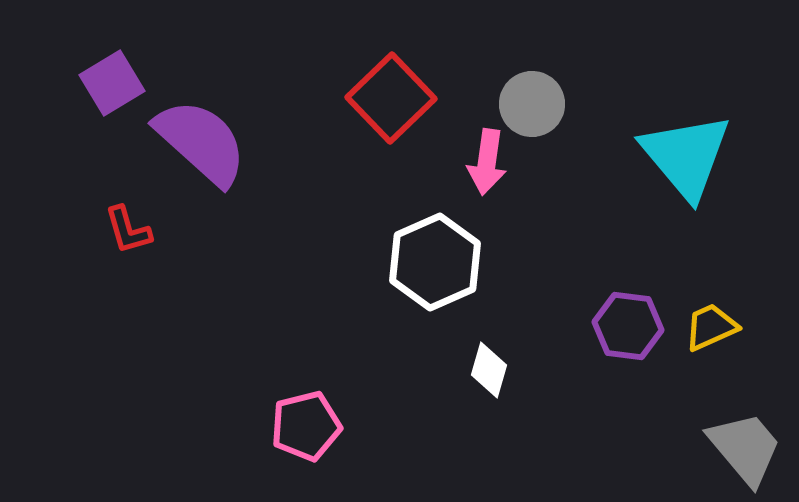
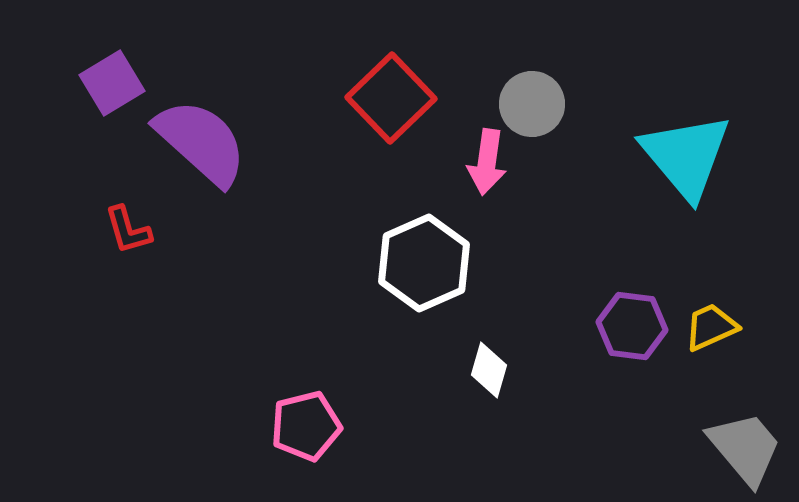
white hexagon: moved 11 px left, 1 px down
purple hexagon: moved 4 px right
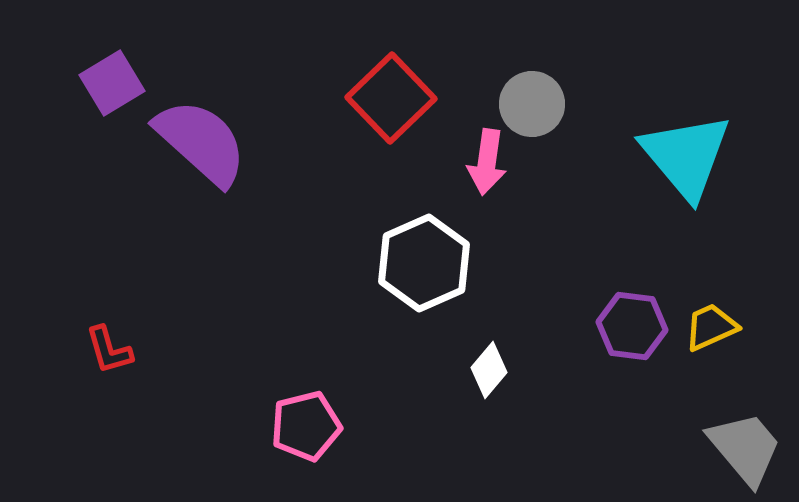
red L-shape: moved 19 px left, 120 px down
white diamond: rotated 24 degrees clockwise
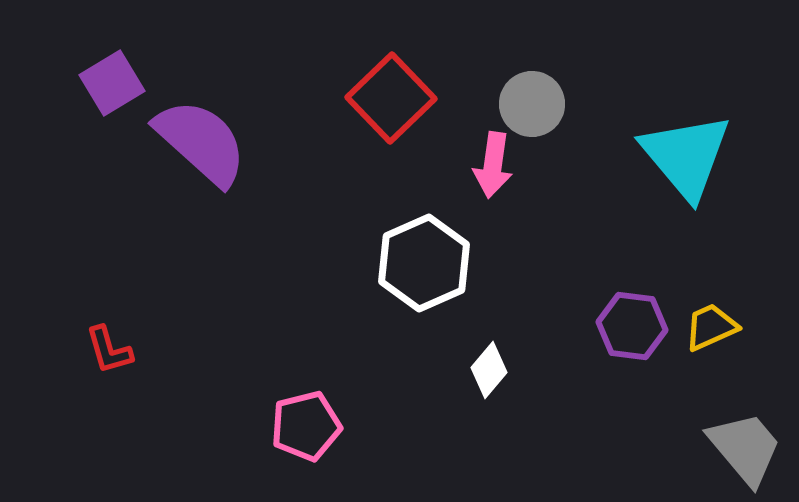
pink arrow: moved 6 px right, 3 px down
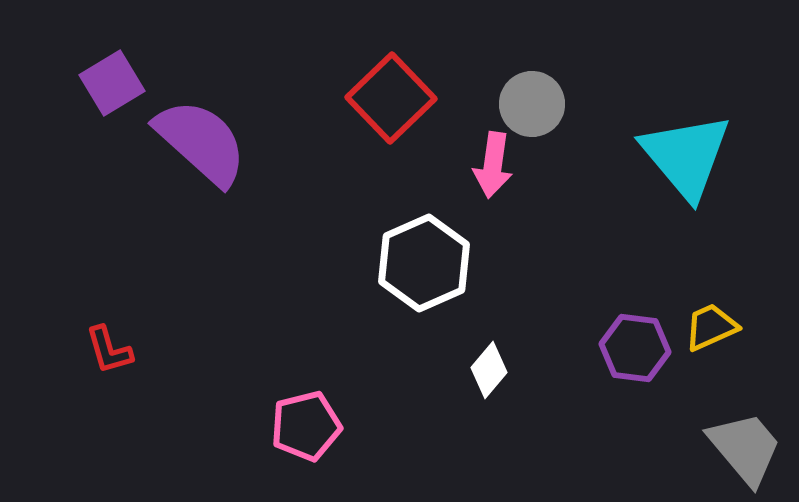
purple hexagon: moved 3 px right, 22 px down
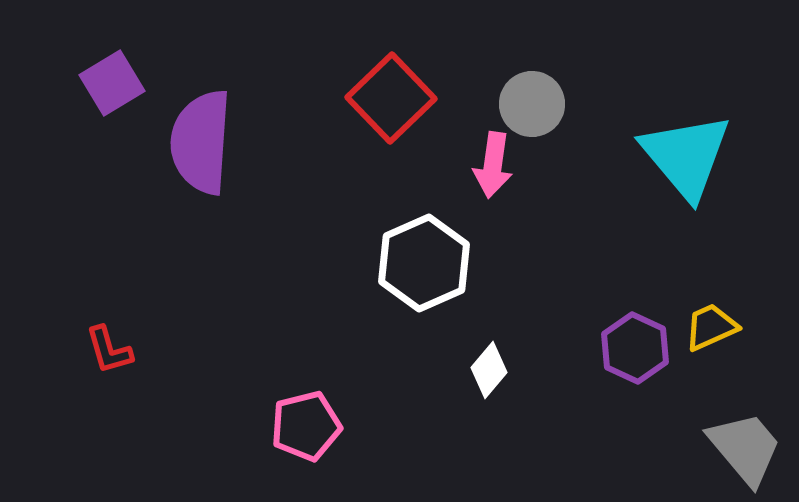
purple semicircle: rotated 128 degrees counterclockwise
purple hexagon: rotated 18 degrees clockwise
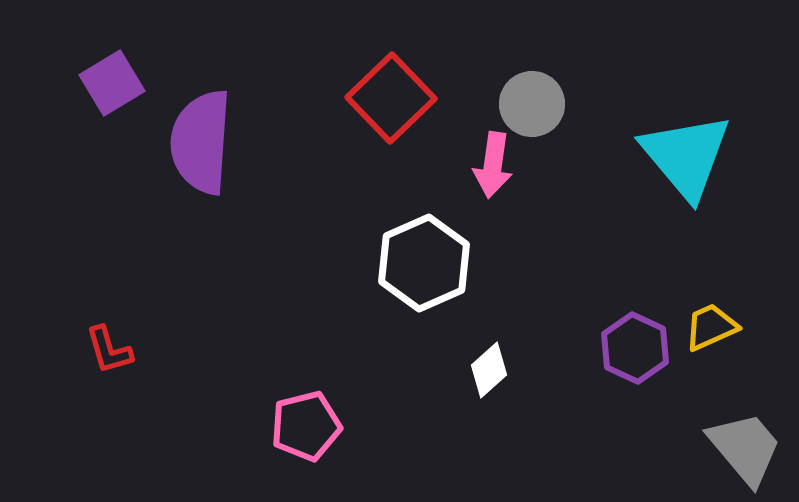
white diamond: rotated 8 degrees clockwise
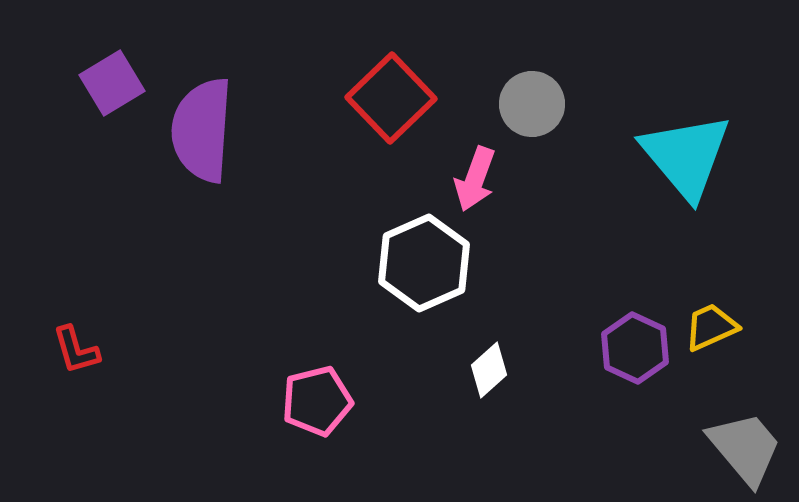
purple semicircle: moved 1 px right, 12 px up
pink arrow: moved 18 px left, 14 px down; rotated 12 degrees clockwise
red L-shape: moved 33 px left
pink pentagon: moved 11 px right, 25 px up
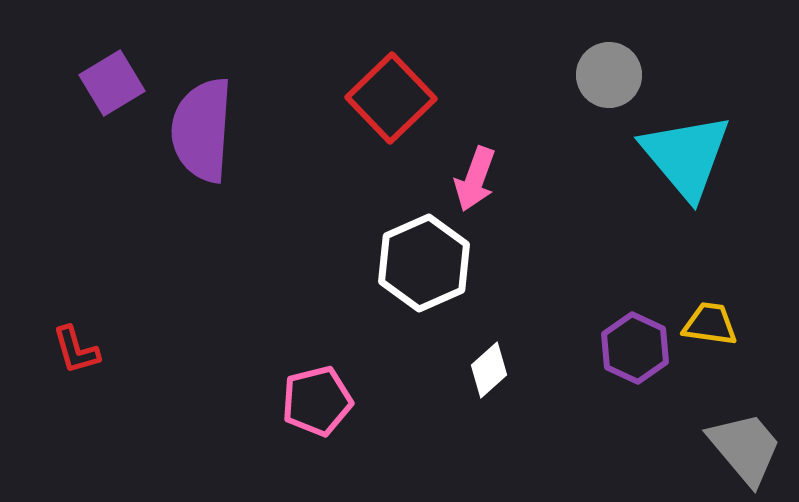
gray circle: moved 77 px right, 29 px up
yellow trapezoid: moved 1 px left, 3 px up; rotated 32 degrees clockwise
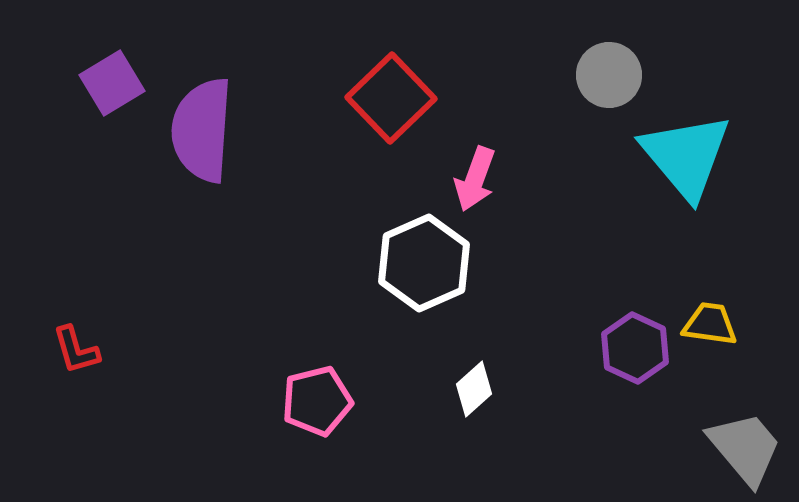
white diamond: moved 15 px left, 19 px down
